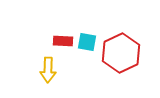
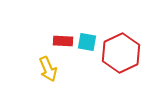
yellow arrow: moved 1 px up; rotated 25 degrees counterclockwise
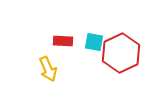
cyan square: moved 7 px right
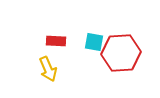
red rectangle: moved 7 px left
red hexagon: rotated 21 degrees clockwise
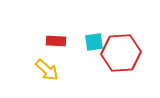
cyan square: rotated 18 degrees counterclockwise
yellow arrow: moved 1 px left, 1 px down; rotated 25 degrees counterclockwise
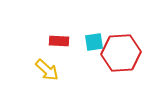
red rectangle: moved 3 px right
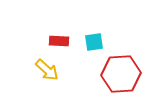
red hexagon: moved 21 px down
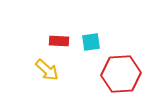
cyan square: moved 3 px left
